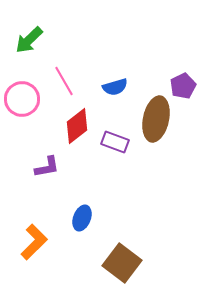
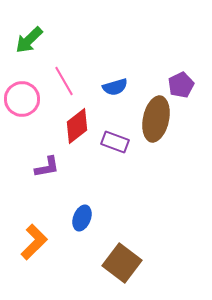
purple pentagon: moved 2 px left, 1 px up
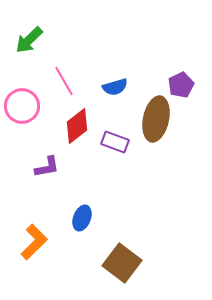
pink circle: moved 7 px down
